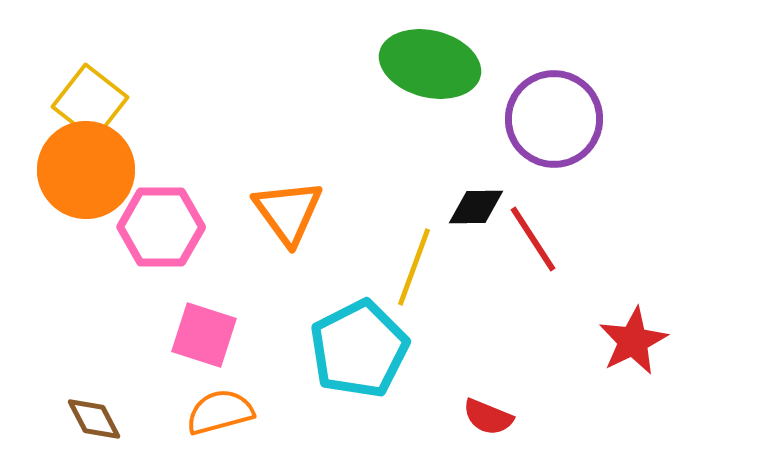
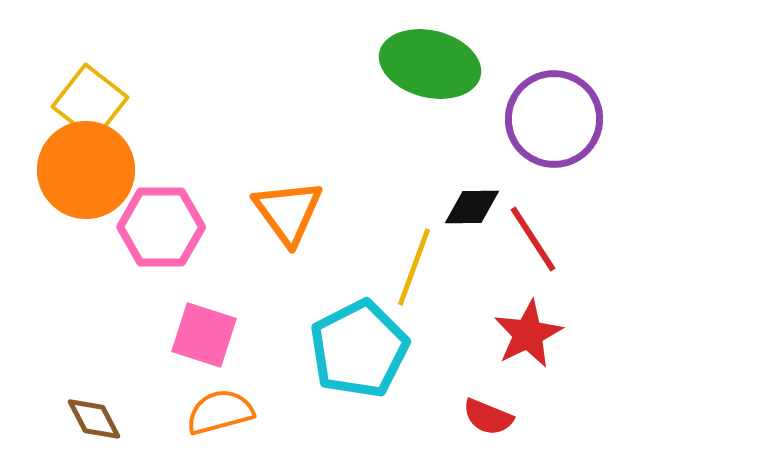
black diamond: moved 4 px left
red star: moved 105 px left, 7 px up
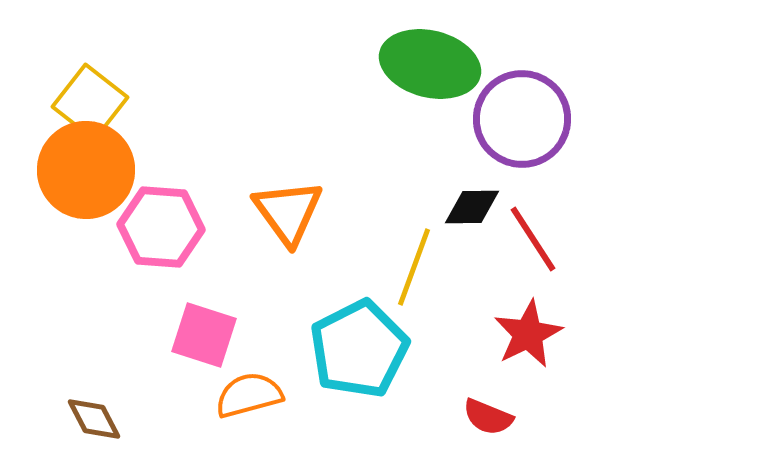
purple circle: moved 32 px left
pink hexagon: rotated 4 degrees clockwise
orange semicircle: moved 29 px right, 17 px up
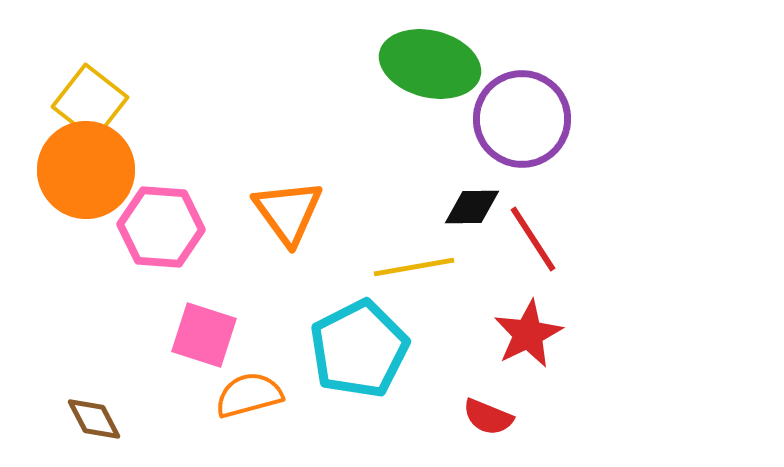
yellow line: rotated 60 degrees clockwise
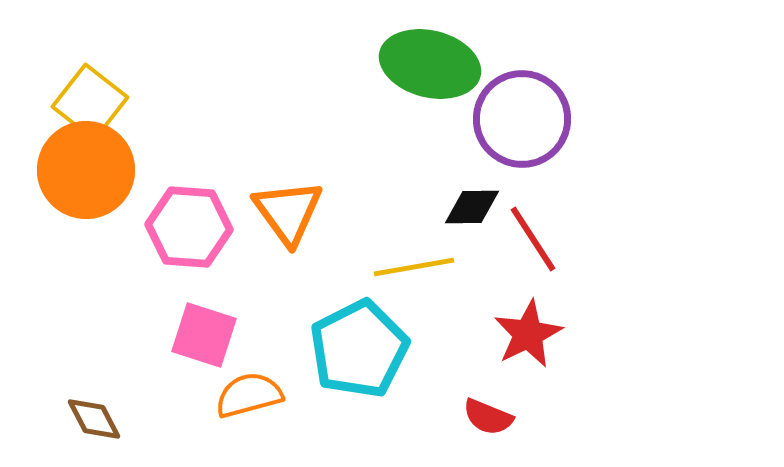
pink hexagon: moved 28 px right
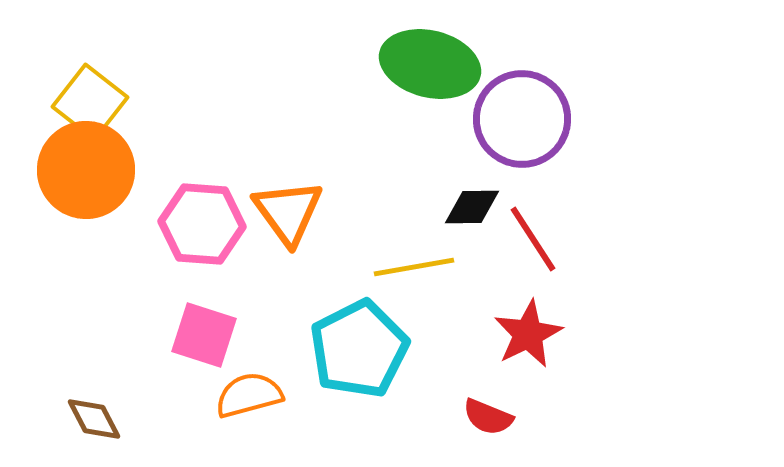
pink hexagon: moved 13 px right, 3 px up
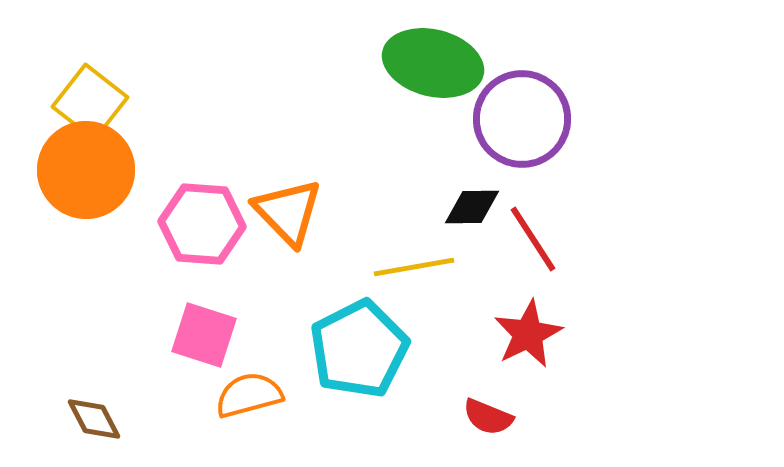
green ellipse: moved 3 px right, 1 px up
orange triangle: rotated 8 degrees counterclockwise
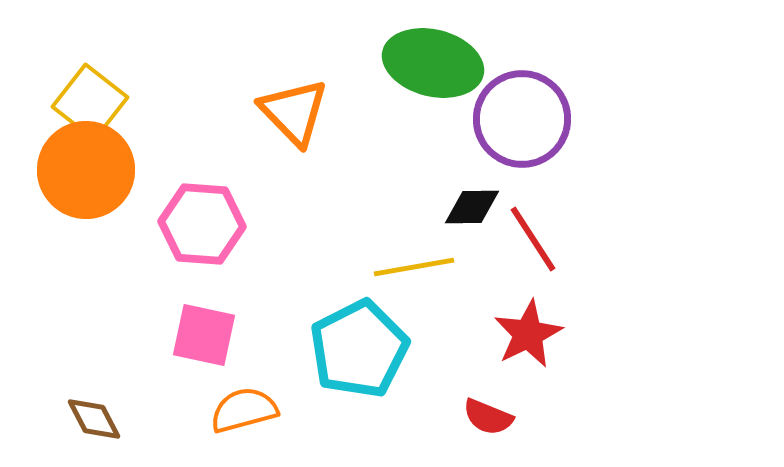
orange triangle: moved 6 px right, 100 px up
pink square: rotated 6 degrees counterclockwise
orange semicircle: moved 5 px left, 15 px down
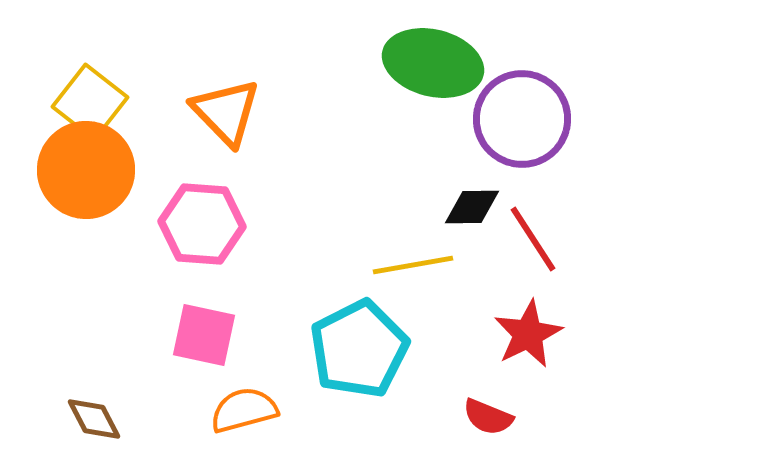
orange triangle: moved 68 px left
yellow line: moved 1 px left, 2 px up
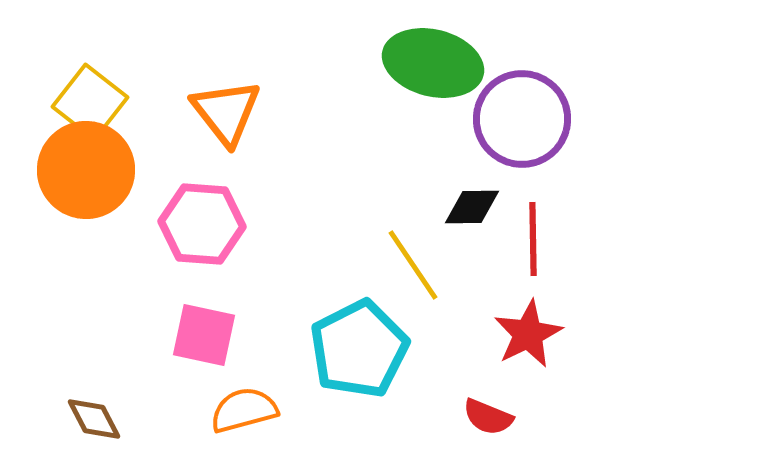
orange triangle: rotated 6 degrees clockwise
red line: rotated 32 degrees clockwise
yellow line: rotated 66 degrees clockwise
